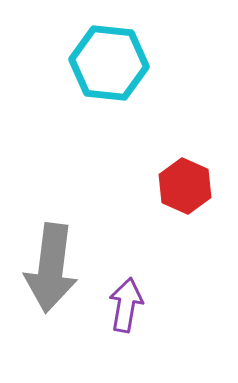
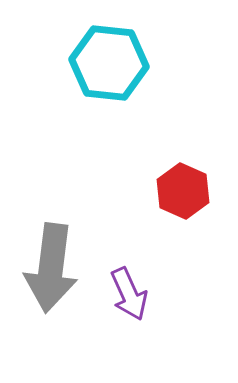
red hexagon: moved 2 px left, 5 px down
purple arrow: moved 3 px right, 11 px up; rotated 146 degrees clockwise
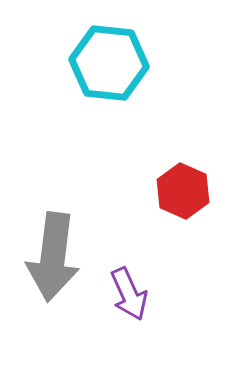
gray arrow: moved 2 px right, 11 px up
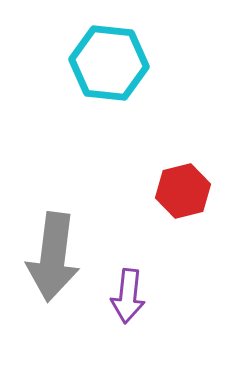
red hexagon: rotated 22 degrees clockwise
purple arrow: moved 1 px left, 2 px down; rotated 30 degrees clockwise
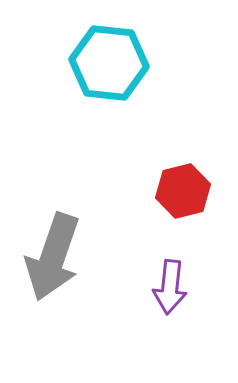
gray arrow: rotated 12 degrees clockwise
purple arrow: moved 42 px right, 9 px up
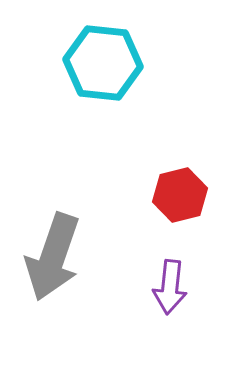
cyan hexagon: moved 6 px left
red hexagon: moved 3 px left, 4 px down
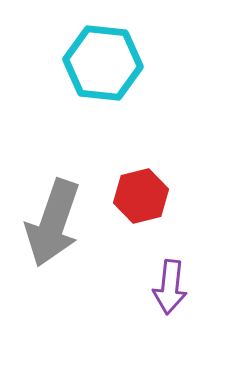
red hexagon: moved 39 px left, 1 px down
gray arrow: moved 34 px up
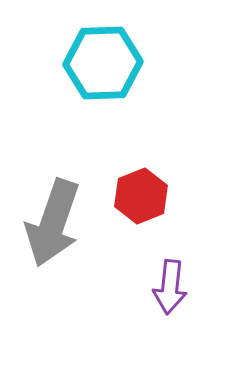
cyan hexagon: rotated 8 degrees counterclockwise
red hexagon: rotated 8 degrees counterclockwise
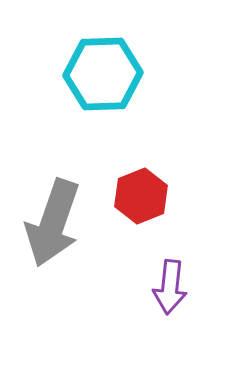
cyan hexagon: moved 11 px down
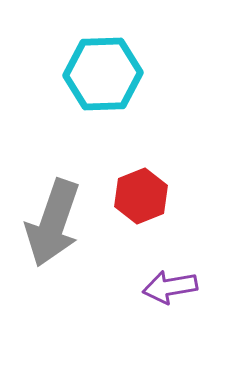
purple arrow: rotated 74 degrees clockwise
